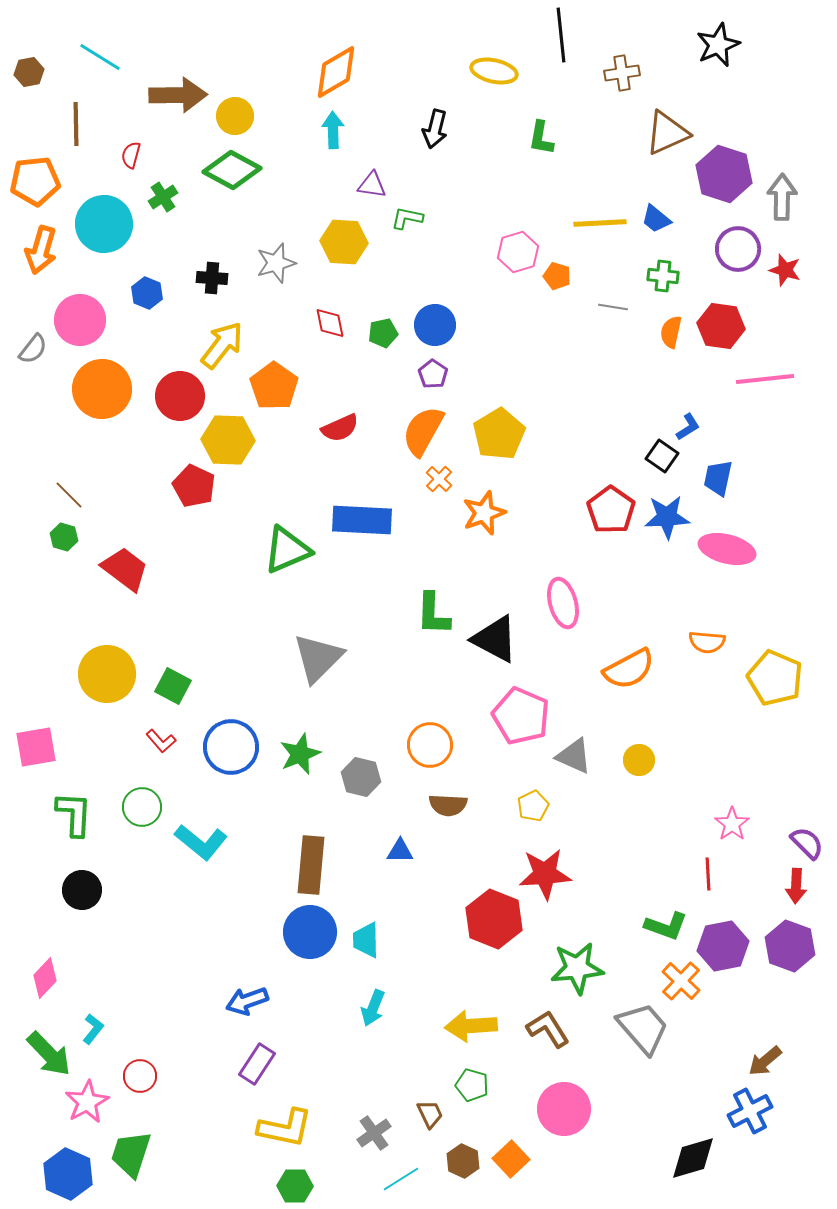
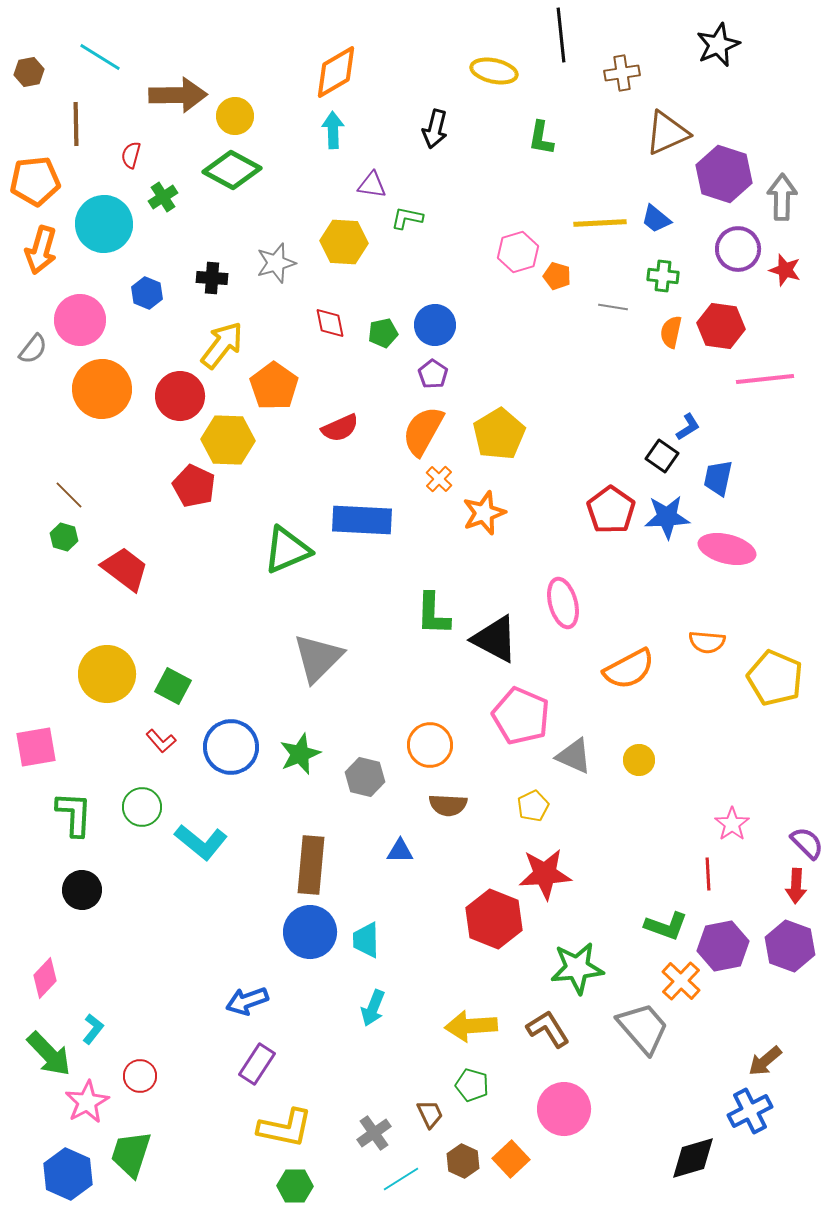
gray hexagon at (361, 777): moved 4 px right
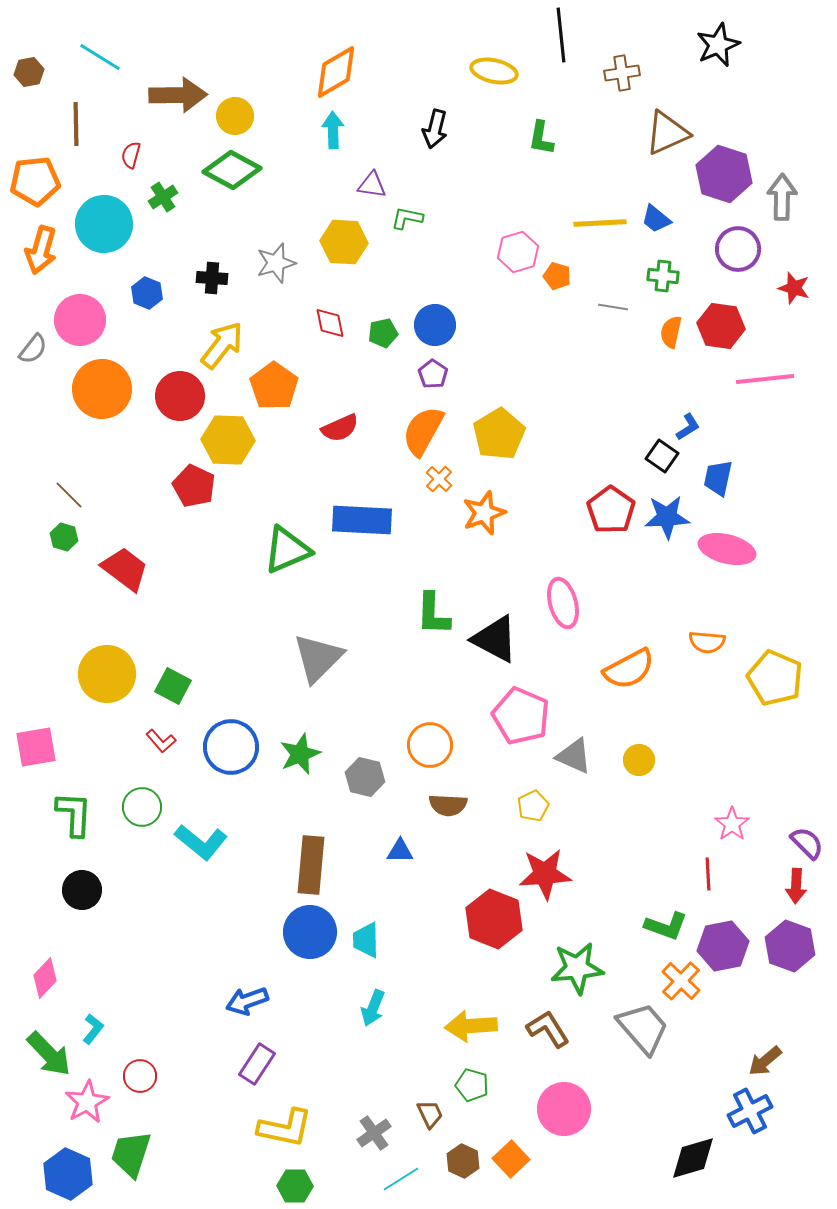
red star at (785, 270): moved 9 px right, 18 px down
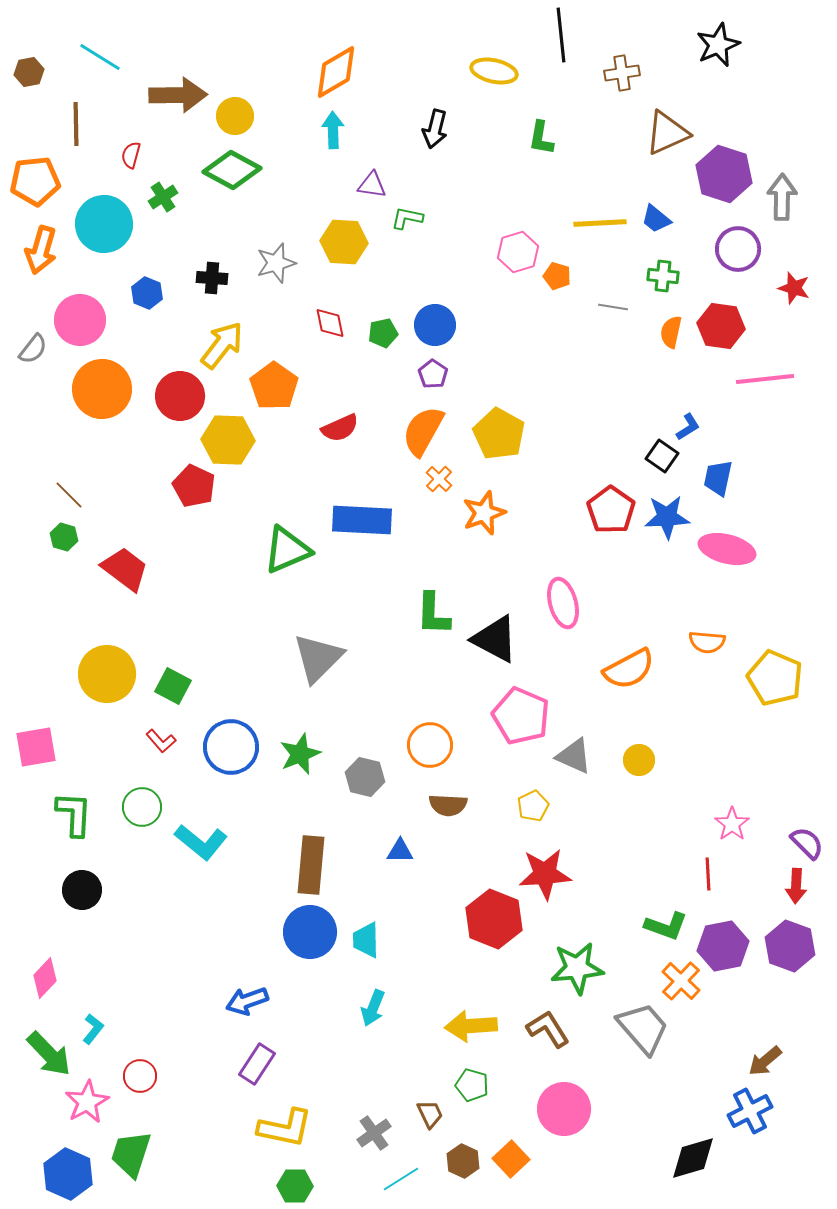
yellow pentagon at (499, 434): rotated 12 degrees counterclockwise
